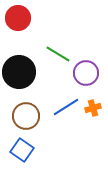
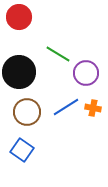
red circle: moved 1 px right, 1 px up
orange cross: rotated 28 degrees clockwise
brown circle: moved 1 px right, 4 px up
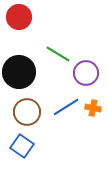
blue square: moved 4 px up
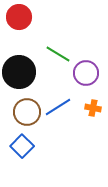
blue line: moved 8 px left
blue square: rotated 10 degrees clockwise
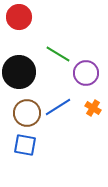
orange cross: rotated 21 degrees clockwise
brown circle: moved 1 px down
blue square: moved 3 px right, 1 px up; rotated 35 degrees counterclockwise
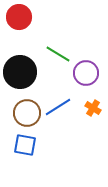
black circle: moved 1 px right
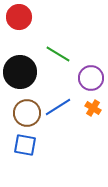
purple circle: moved 5 px right, 5 px down
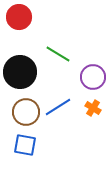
purple circle: moved 2 px right, 1 px up
brown circle: moved 1 px left, 1 px up
